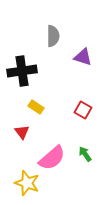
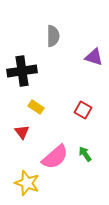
purple triangle: moved 11 px right
pink semicircle: moved 3 px right, 1 px up
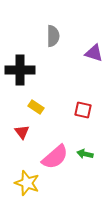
purple triangle: moved 4 px up
black cross: moved 2 px left, 1 px up; rotated 8 degrees clockwise
red square: rotated 18 degrees counterclockwise
green arrow: rotated 42 degrees counterclockwise
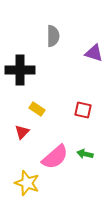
yellow rectangle: moved 1 px right, 2 px down
red triangle: rotated 21 degrees clockwise
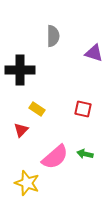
red square: moved 1 px up
red triangle: moved 1 px left, 2 px up
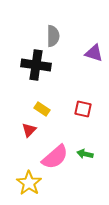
black cross: moved 16 px right, 5 px up; rotated 8 degrees clockwise
yellow rectangle: moved 5 px right
red triangle: moved 8 px right
yellow star: moved 2 px right; rotated 15 degrees clockwise
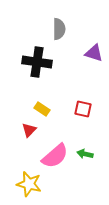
gray semicircle: moved 6 px right, 7 px up
black cross: moved 1 px right, 3 px up
pink semicircle: moved 1 px up
yellow star: moved 1 px down; rotated 20 degrees counterclockwise
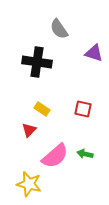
gray semicircle: rotated 145 degrees clockwise
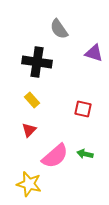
yellow rectangle: moved 10 px left, 9 px up; rotated 14 degrees clockwise
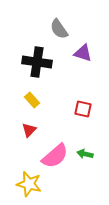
purple triangle: moved 11 px left
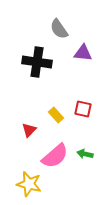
purple triangle: rotated 12 degrees counterclockwise
yellow rectangle: moved 24 px right, 15 px down
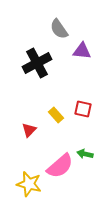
purple triangle: moved 1 px left, 2 px up
black cross: moved 1 px down; rotated 36 degrees counterclockwise
pink semicircle: moved 5 px right, 10 px down
